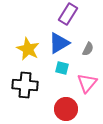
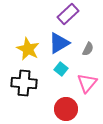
purple rectangle: rotated 15 degrees clockwise
cyan square: moved 1 px left, 1 px down; rotated 24 degrees clockwise
black cross: moved 1 px left, 2 px up
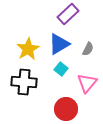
blue triangle: moved 1 px down
yellow star: rotated 15 degrees clockwise
black cross: moved 1 px up
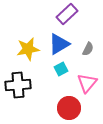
purple rectangle: moved 1 px left
yellow star: rotated 20 degrees clockwise
cyan square: rotated 24 degrees clockwise
black cross: moved 6 px left, 3 px down; rotated 10 degrees counterclockwise
red circle: moved 3 px right, 1 px up
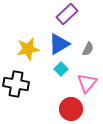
cyan square: rotated 16 degrees counterclockwise
black cross: moved 2 px left, 1 px up; rotated 15 degrees clockwise
red circle: moved 2 px right, 1 px down
